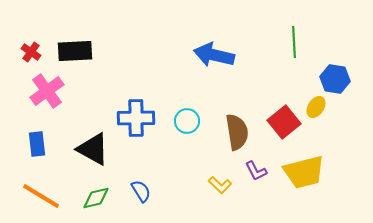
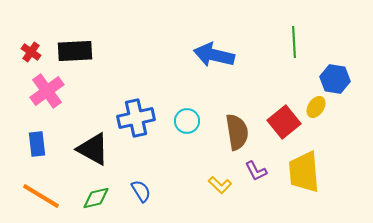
blue cross: rotated 12 degrees counterclockwise
yellow trapezoid: rotated 99 degrees clockwise
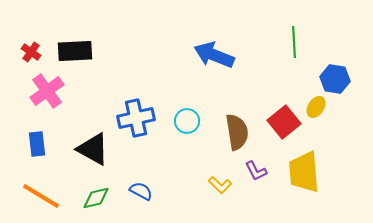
blue arrow: rotated 9 degrees clockwise
blue semicircle: rotated 30 degrees counterclockwise
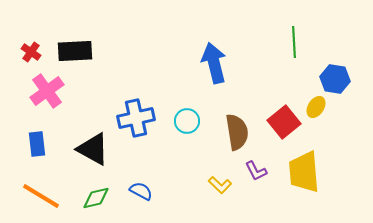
blue arrow: moved 8 px down; rotated 54 degrees clockwise
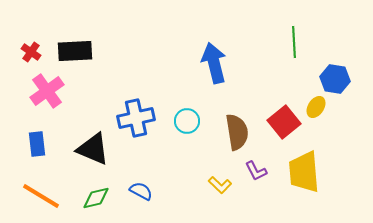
black triangle: rotated 6 degrees counterclockwise
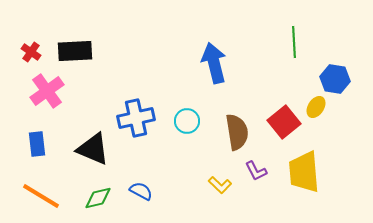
green diamond: moved 2 px right
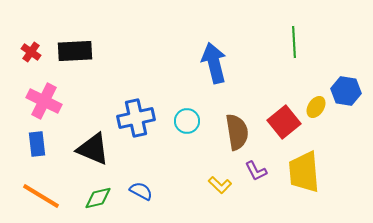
blue hexagon: moved 11 px right, 12 px down
pink cross: moved 3 px left, 10 px down; rotated 28 degrees counterclockwise
